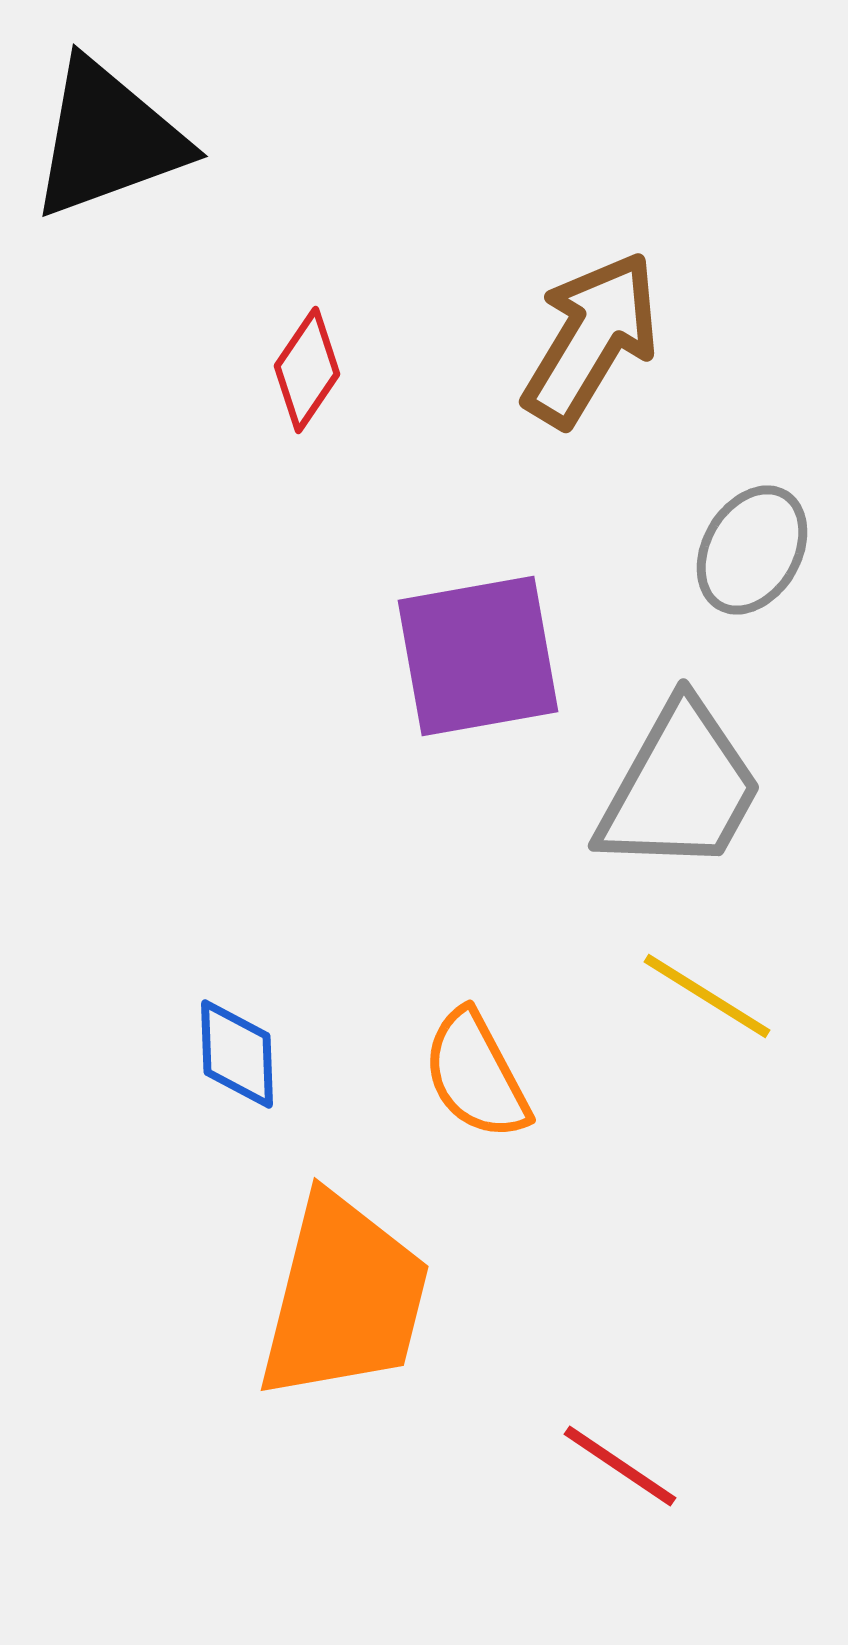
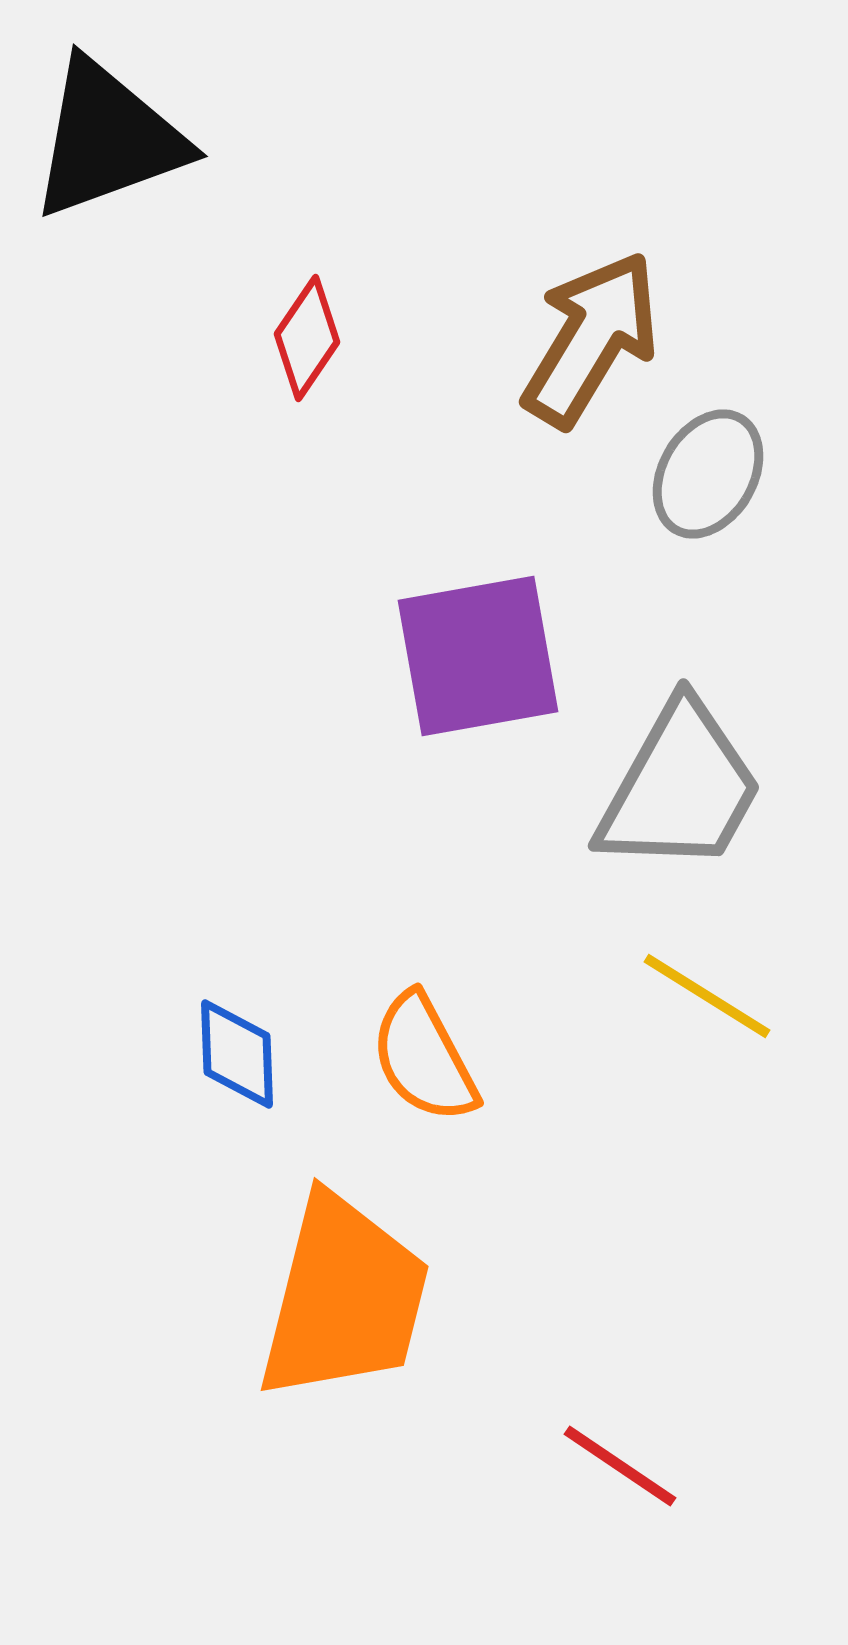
red diamond: moved 32 px up
gray ellipse: moved 44 px left, 76 px up
orange semicircle: moved 52 px left, 17 px up
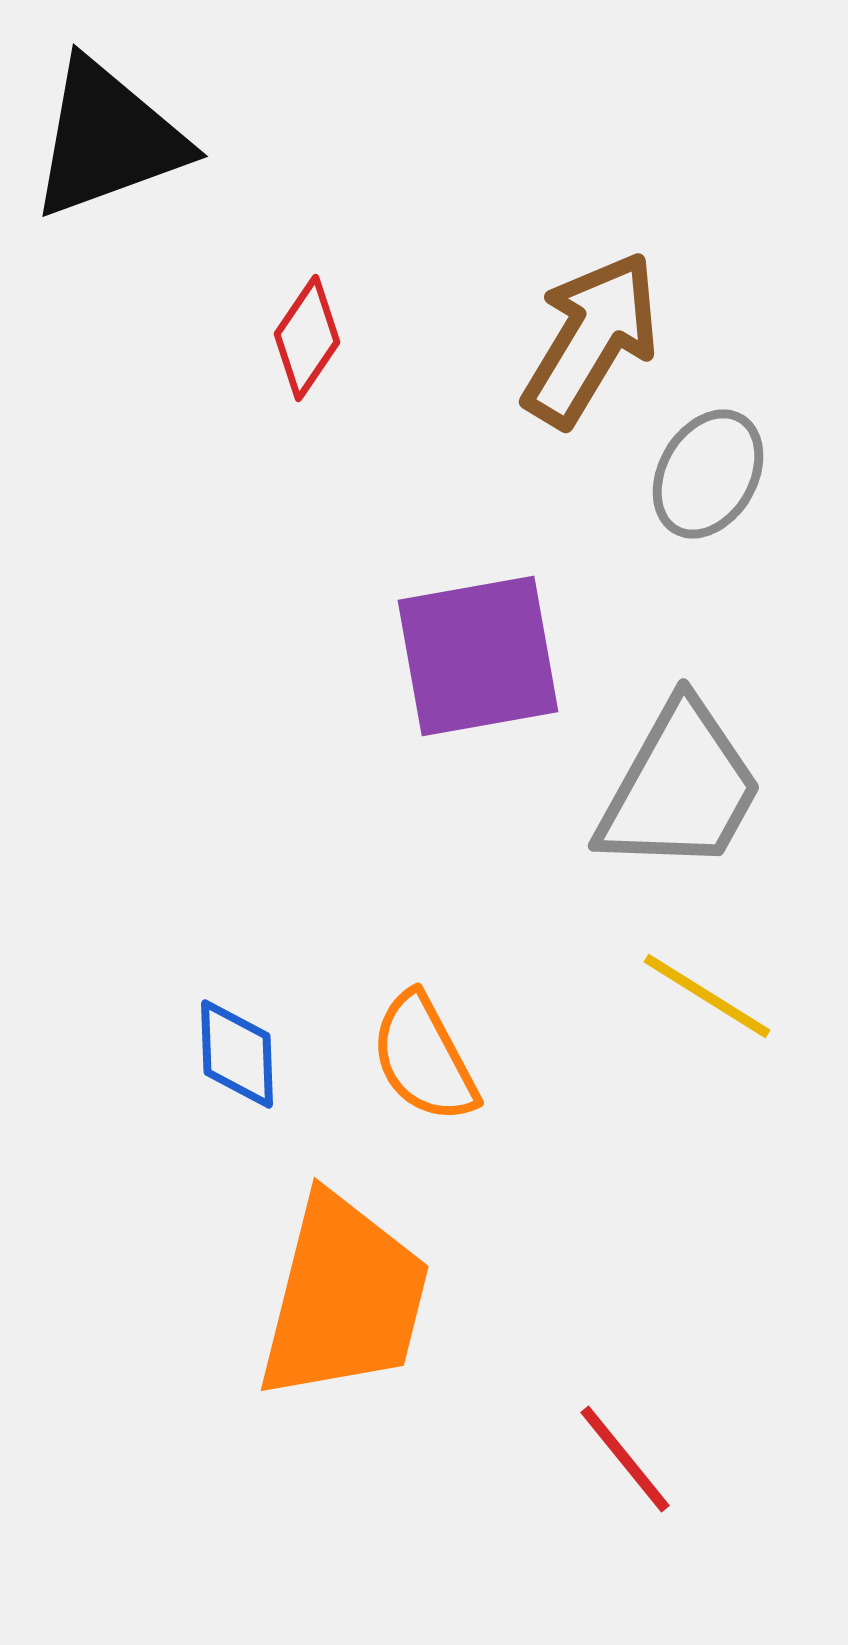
red line: moved 5 px right, 7 px up; rotated 17 degrees clockwise
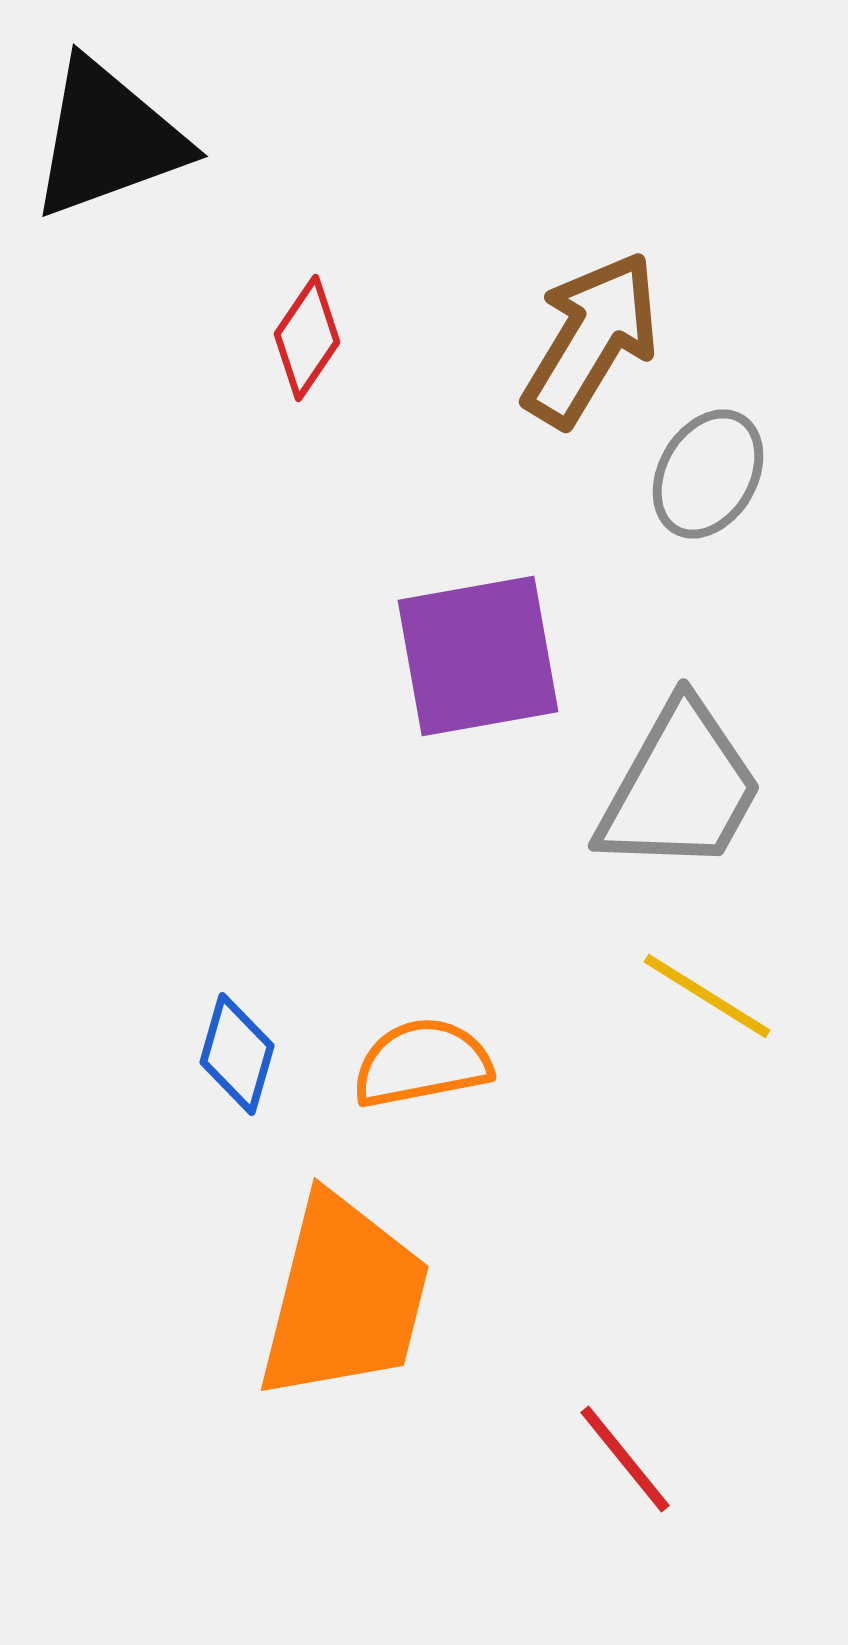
blue diamond: rotated 18 degrees clockwise
orange semicircle: moved 2 px left, 5 px down; rotated 107 degrees clockwise
